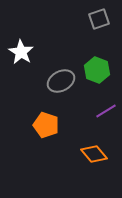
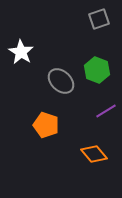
gray ellipse: rotated 72 degrees clockwise
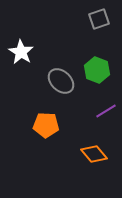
orange pentagon: rotated 15 degrees counterclockwise
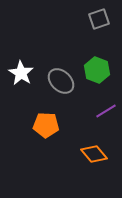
white star: moved 21 px down
